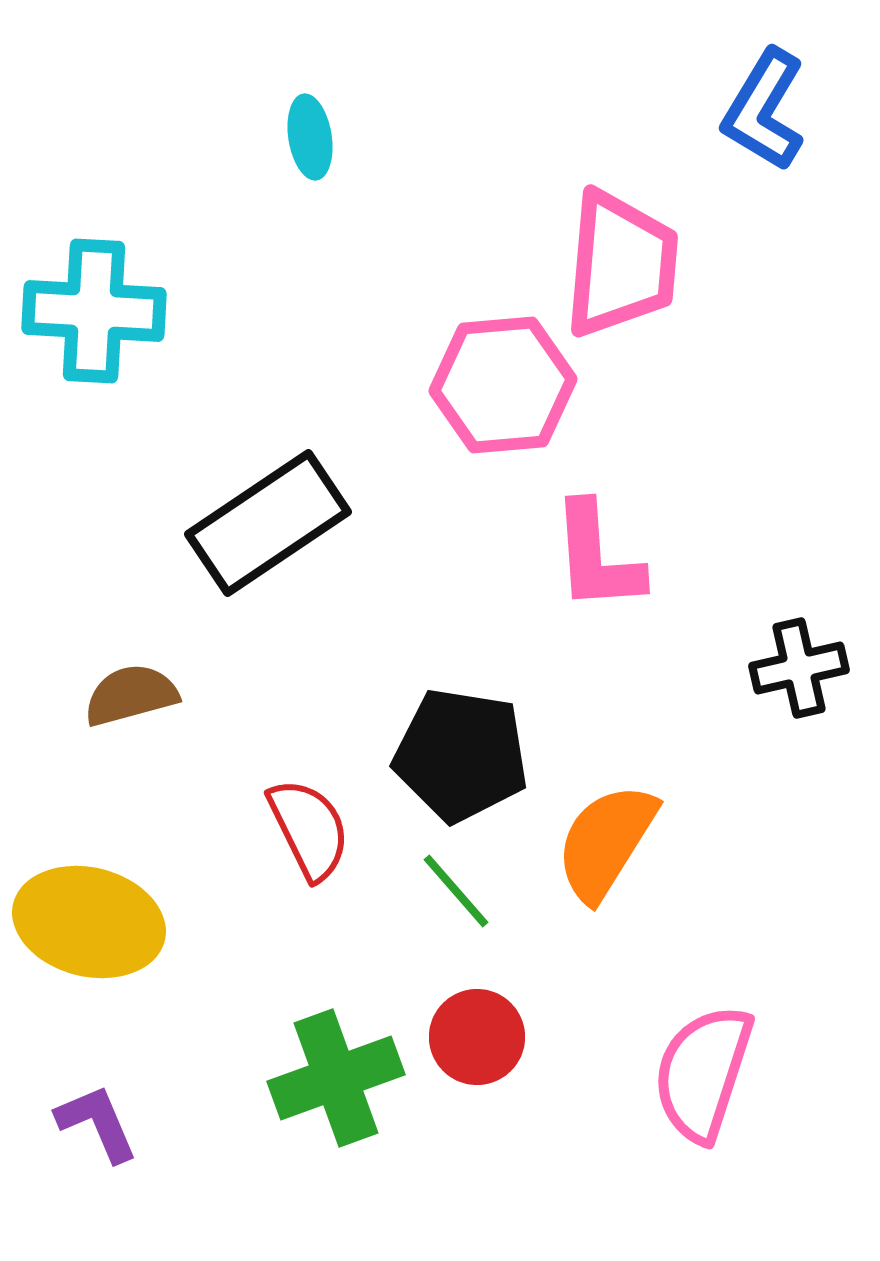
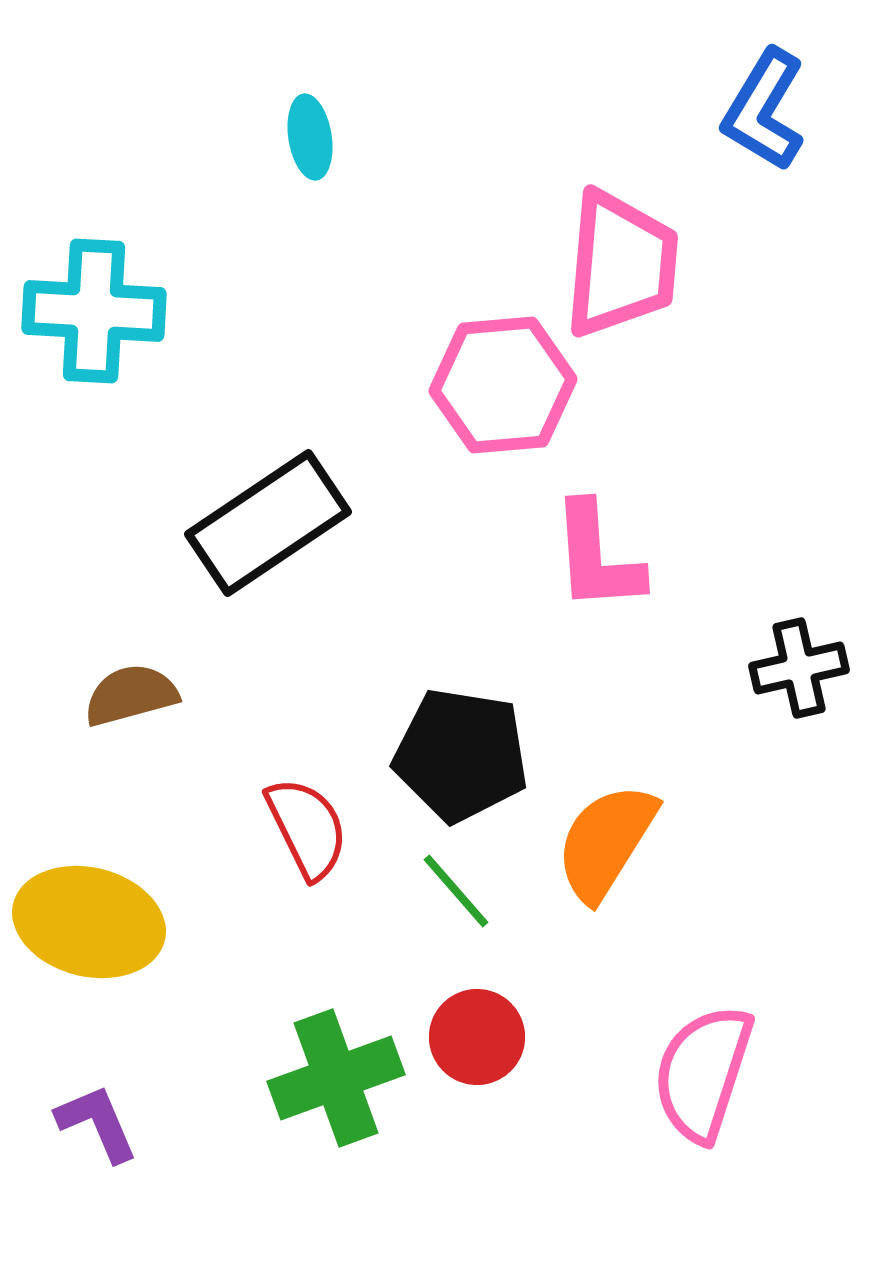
red semicircle: moved 2 px left, 1 px up
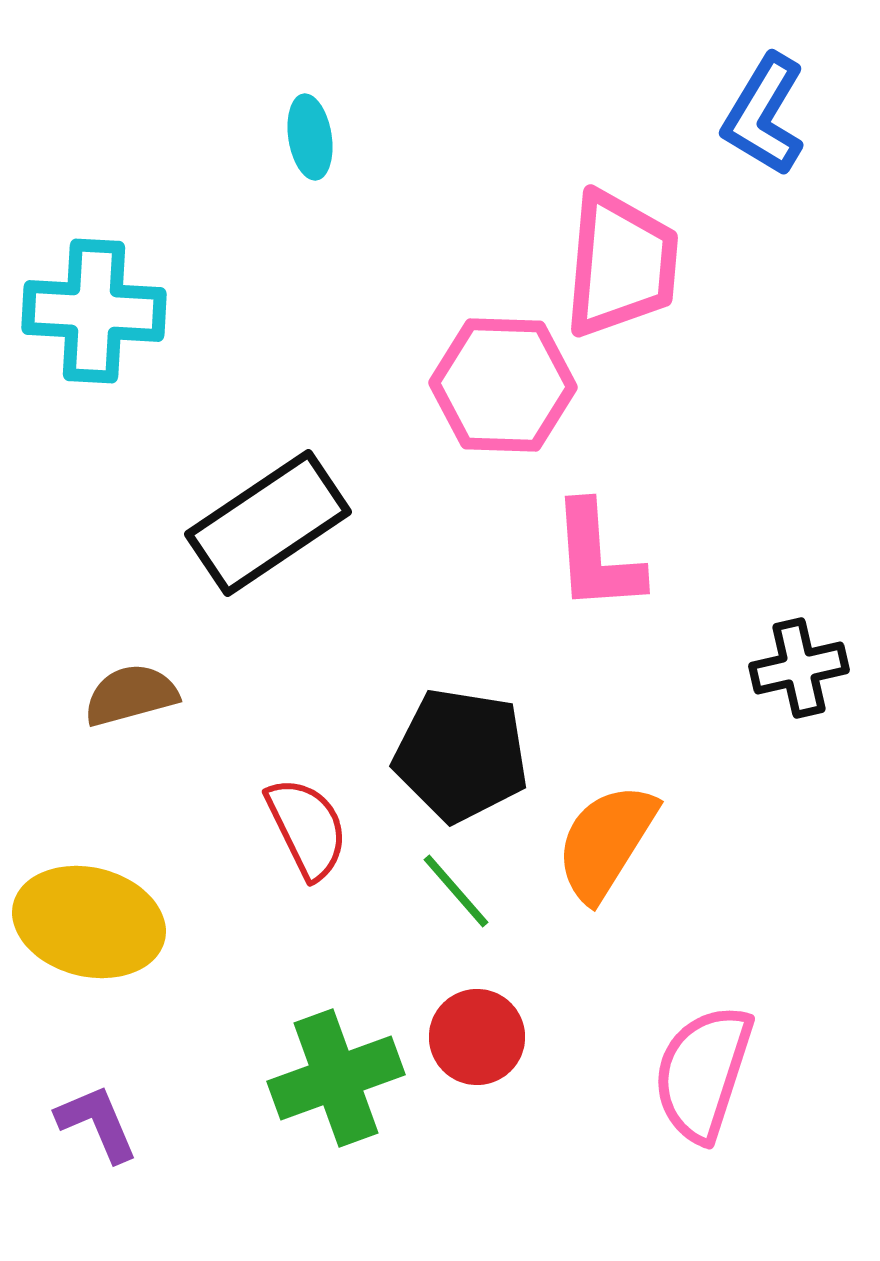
blue L-shape: moved 5 px down
pink hexagon: rotated 7 degrees clockwise
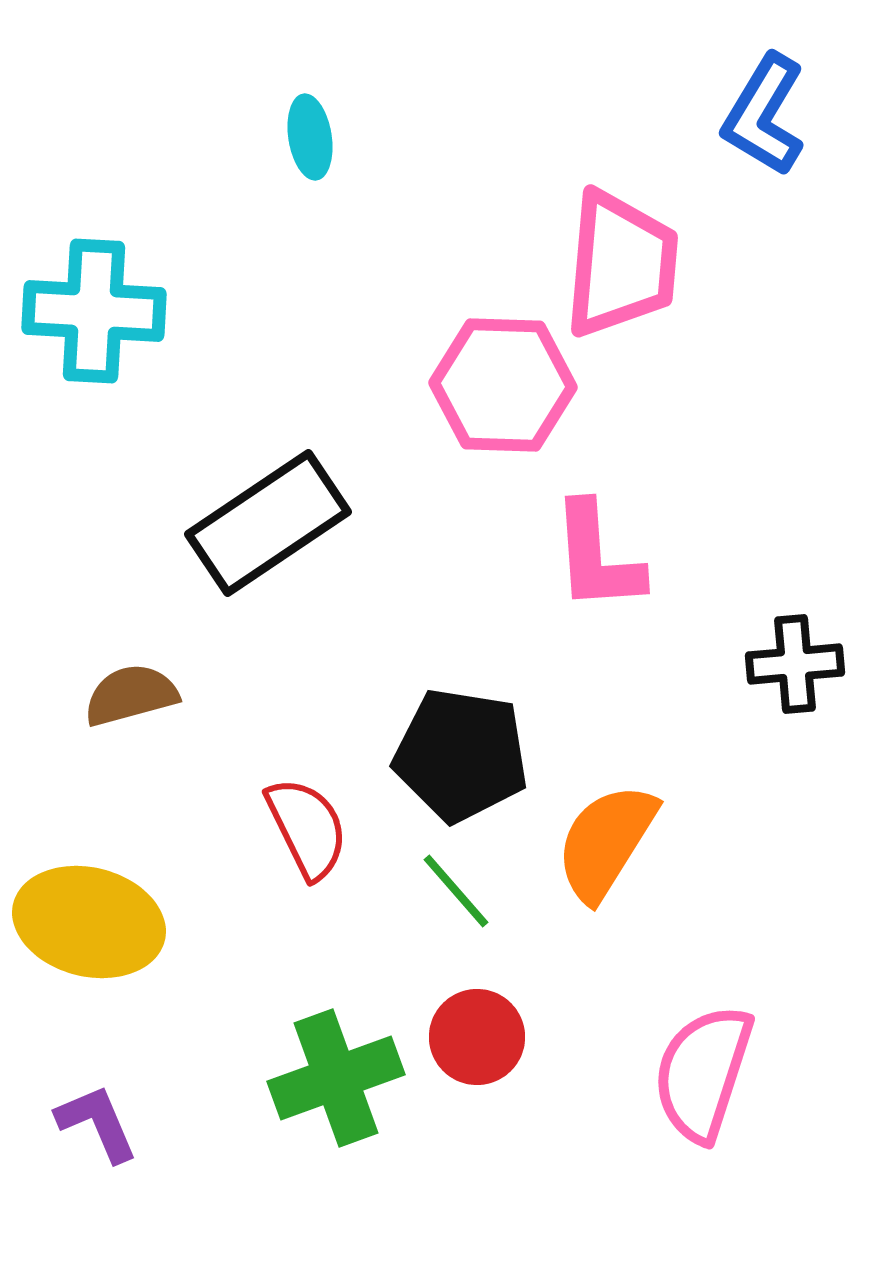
black cross: moved 4 px left, 4 px up; rotated 8 degrees clockwise
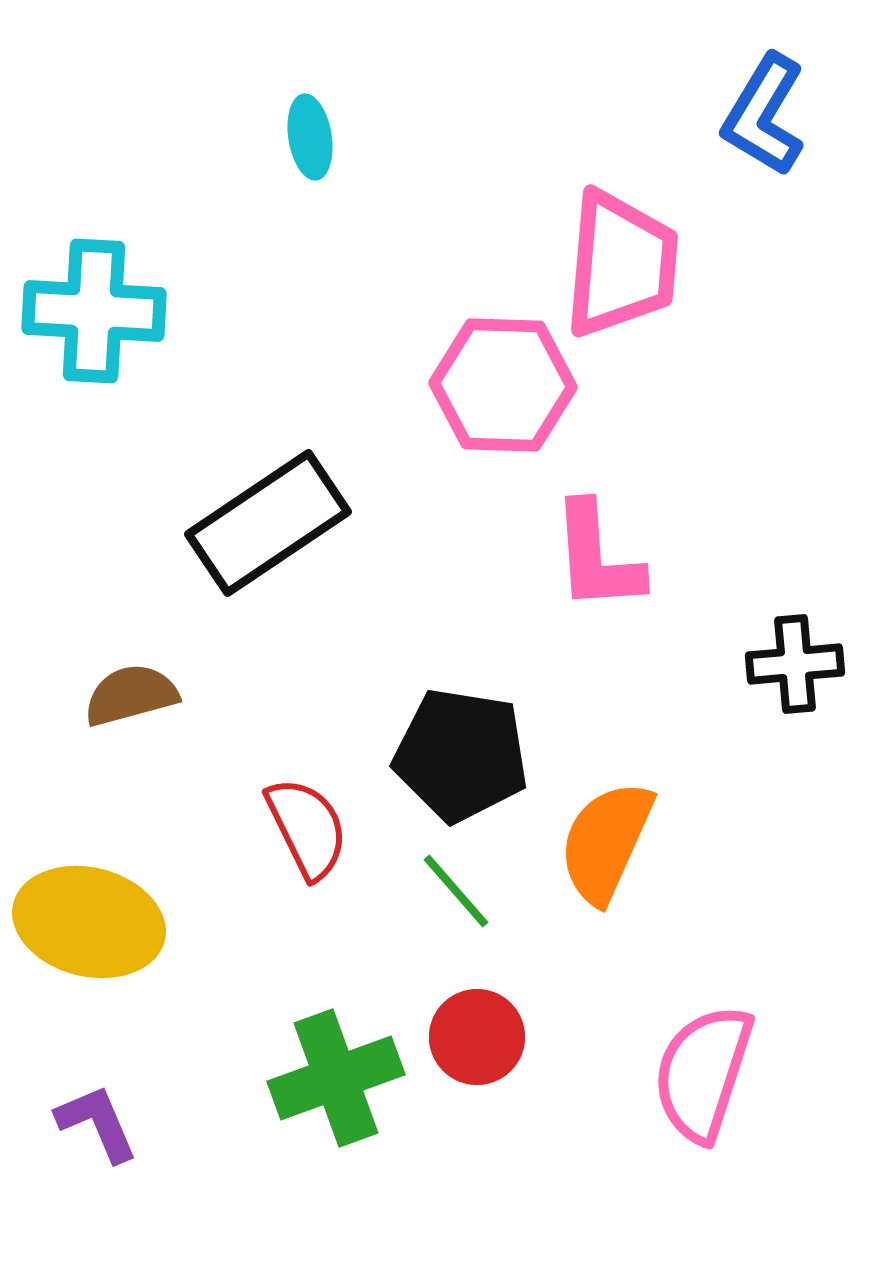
orange semicircle: rotated 8 degrees counterclockwise
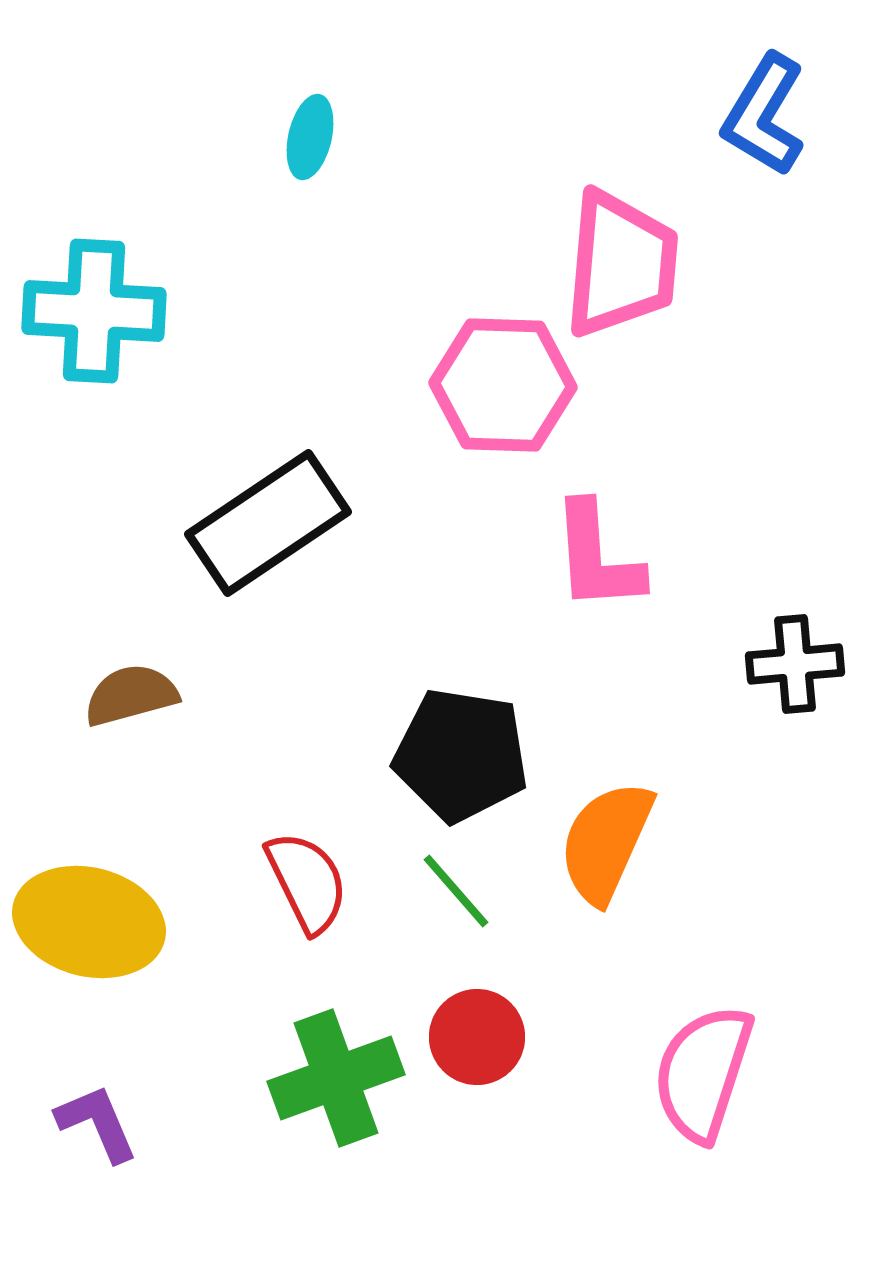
cyan ellipse: rotated 22 degrees clockwise
red semicircle: moved 54 px down
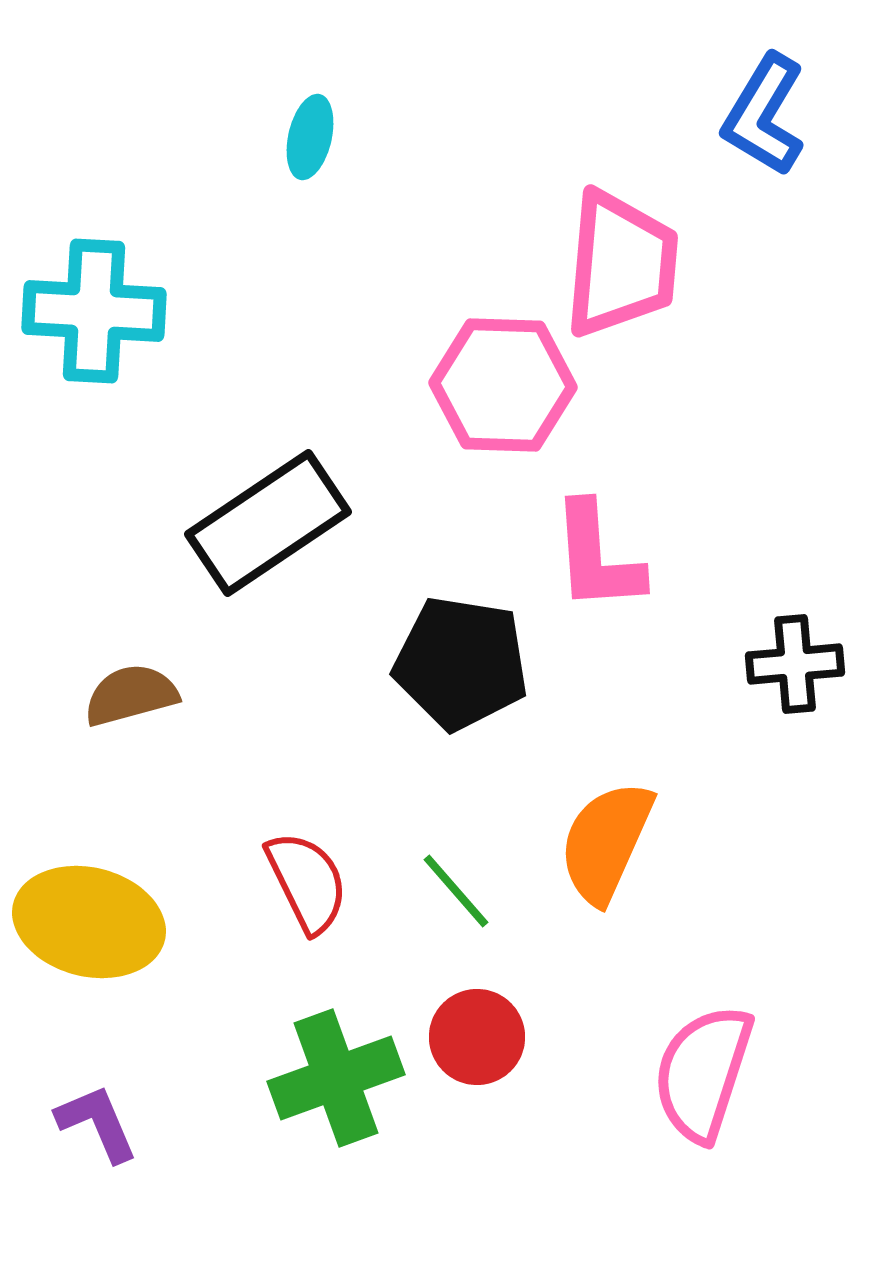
black pentagon: moved 92 px up
